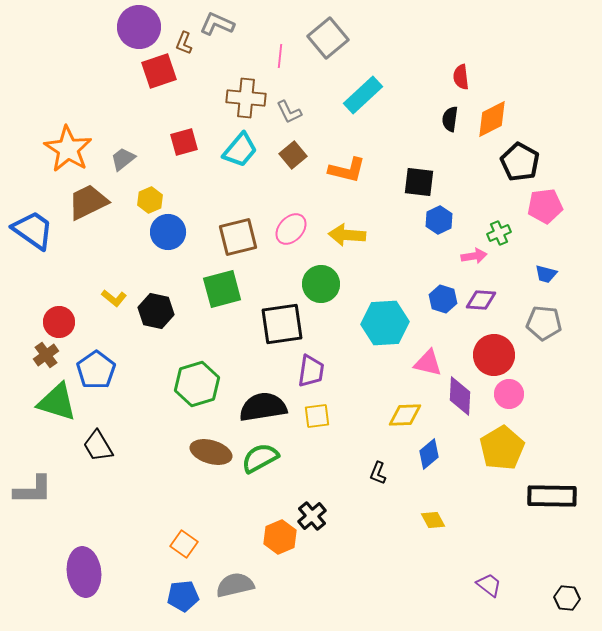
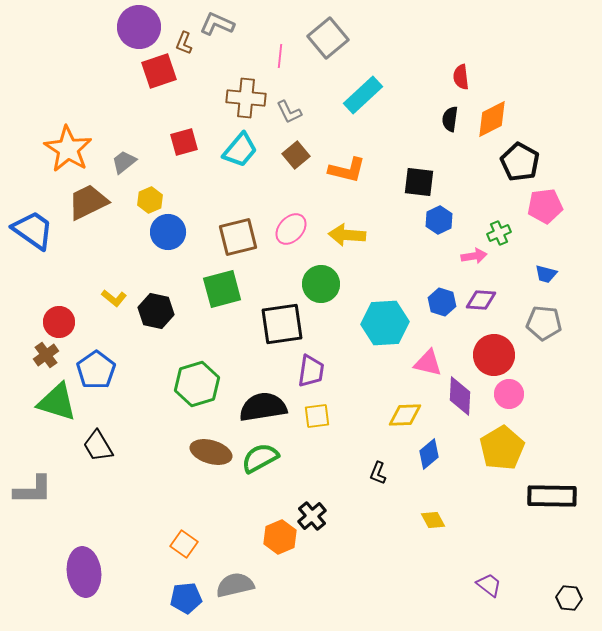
brown square at (293, 155): moved 3 px right
gray trapezoid at (123, 159): moved 1 px right, 3 px down
blue hexagon at (443, 299): moved 1 px left, 3 px down
blue pentagon at (183, 596): moved 3 px right, 2 px down
black hexagon at (567, 598): moved 2 px right
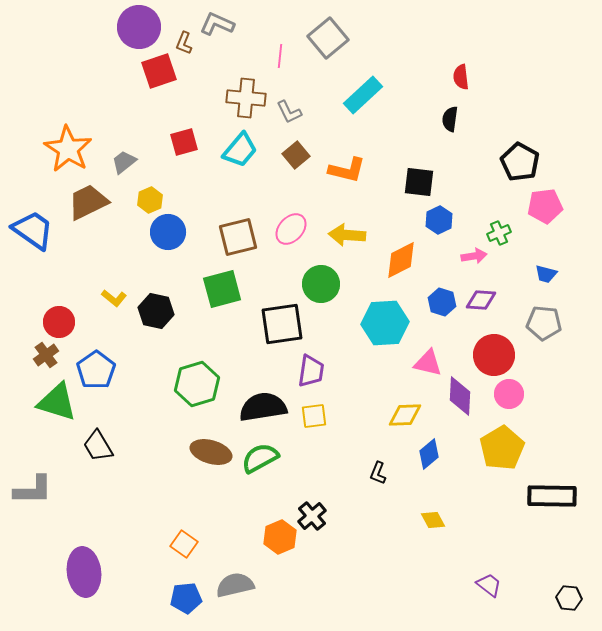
orange diamond at (492, 119): moved 91 px left, 141 px down
yellow square at (317, 416): moved 3 px left
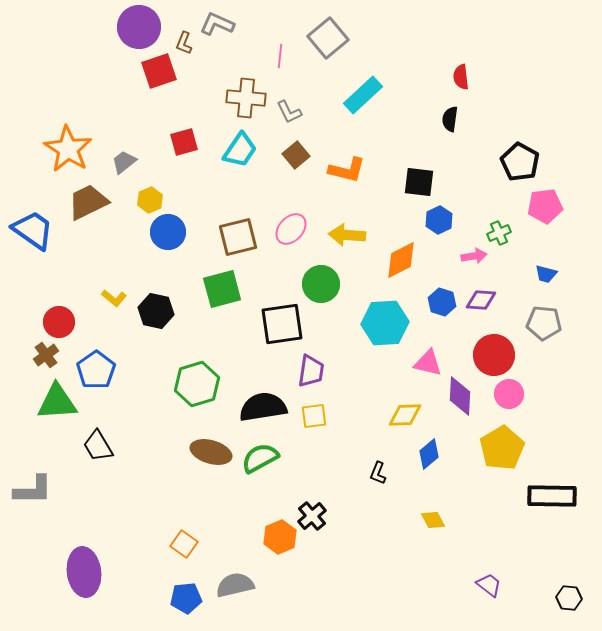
cyan trapezoid at (240, 150): rotated 6 degrees counterclockwise
green triangle at (57, 402): rotated 21 degrees counterclockwise
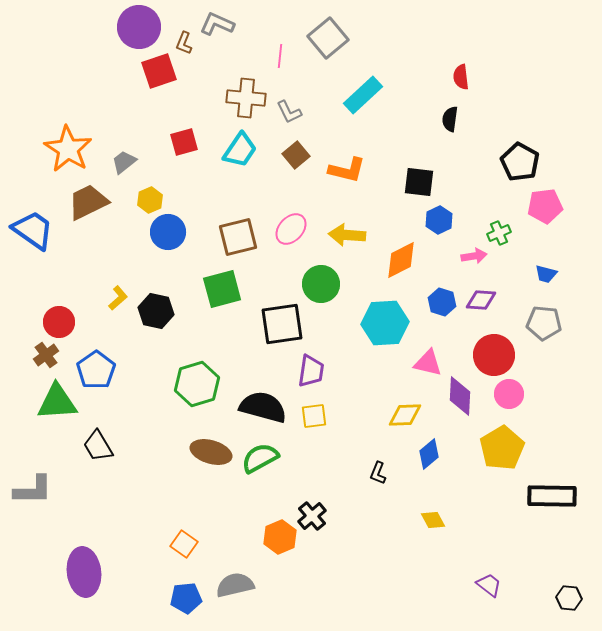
yellow L-shape at (114, 298): moved 4 px right; rotated 80 degrees counterclockwise
black semicircle at (263, 407): rotated 24 degrees clockwise
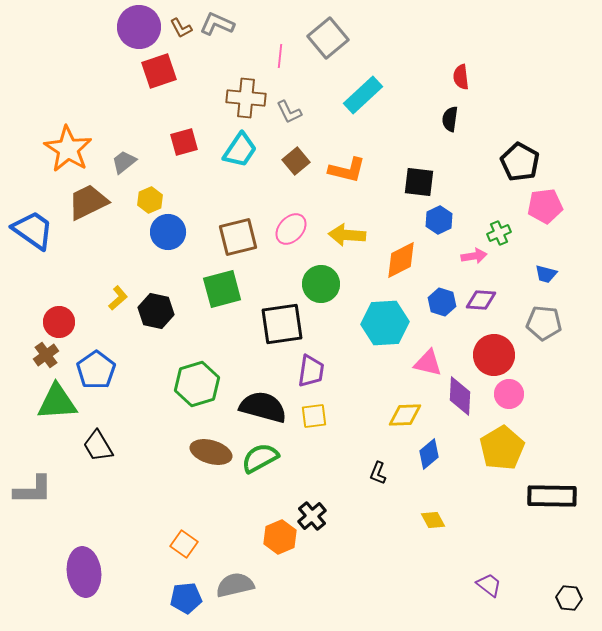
brown L-shape at (184, 43): moved 3 px left, 15 px up; rotated 50 degrees counterclockwise
brown square at (296, 155): moved 6 px down
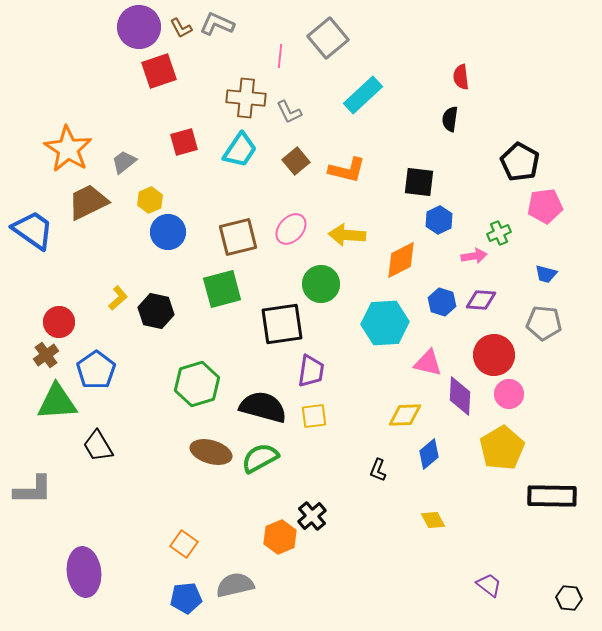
black L-shape at (378, 473): moved 3 px up
